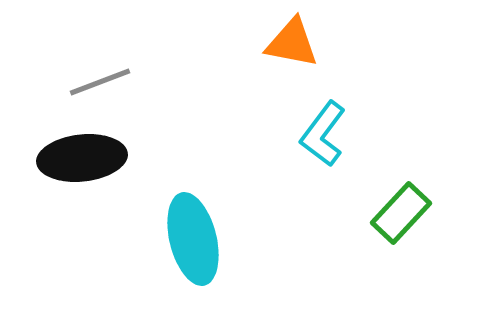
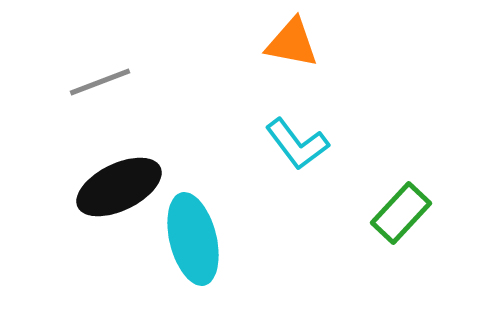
cyan L-shape: moved 26 px left, 10 px down; rotated 74 degrees counterclockwise
black ellipse: moved 37 px right, 29 px down; rotated 20 degrees counterclockwise
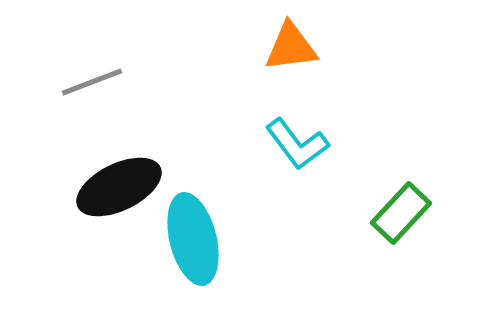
orange triangle: moved 1 px left, 4 px down; rotated 18 degrees counterclockwise
gray line: moved 8 px left
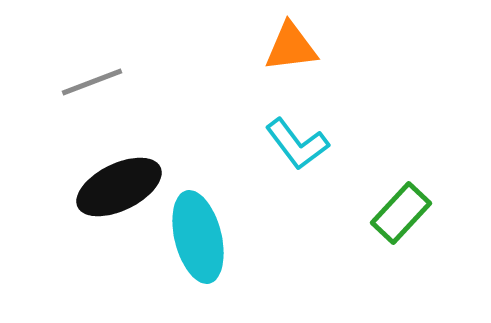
cyan ellipse: moved 5 px right, 2 px up
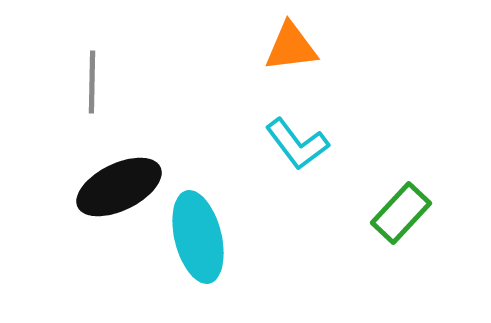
gray line: rotated 68 degrees counterclockwise
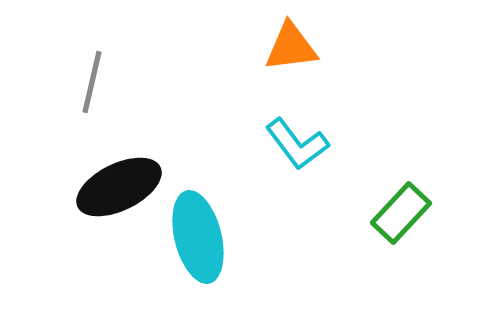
gray line: rotated 12 degrees clockwise
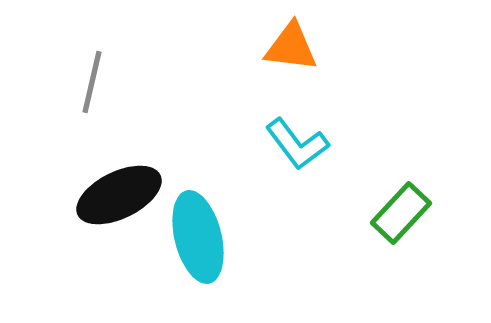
orange triangle: rotated 14 degrees clockwise
black ellipse: moved 8 px down
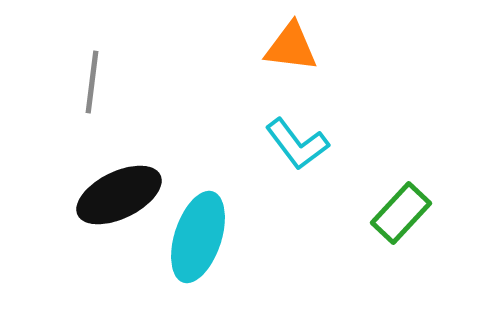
gray line: rotated 6 degrees counterclockwise
cyan ellipse: rotated 32 degrees clockwise
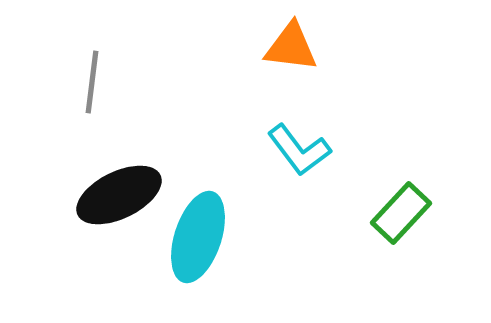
cyan L-shape: moved 2 px right, 6 px down
